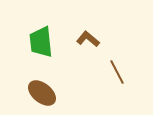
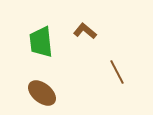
brown L-shape: moved 3 px left, 8 px up
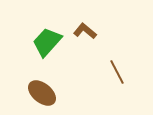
green trapezoid: moved 6 px right; rotated 48 degrees clockwise
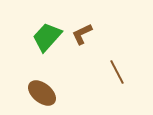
brown L-shape: moved 3 px left, 3 px down; rotated 65 degrees counterclockwise
green trapezoid: moved 5 px up
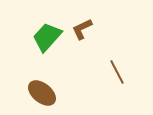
brown L-shape: moved 5 px up
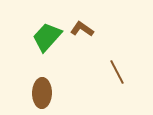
brown L-shape: rotated 60 degrees clockwise
brown ellipse: rotated 52 degrees clockwise
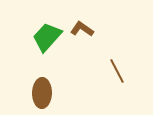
brown line: moved 1 px up
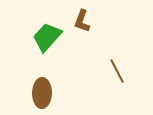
brown L-shape: moved 8 px up; rotated 105 degrees counterclockwise
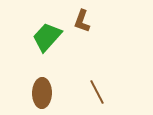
brown line: moved 20 px left, 21 px down
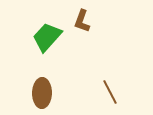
brown line: moved 13 px right
